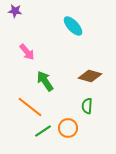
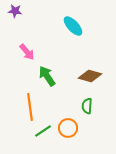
green arrow: moved 2 px right, 5 px up
orange line: rotated 44 degrees clockwise
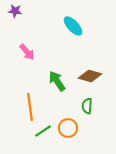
green arrow: moved 10 px right, 5 px down
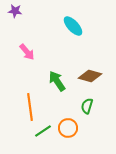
green semicircle: rotated 14 degrees clockwise
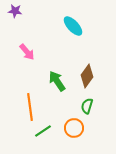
brown diamond: moved 3 px left; rotated 70 degrees counterclockwise
orange circle: moved 6 px right
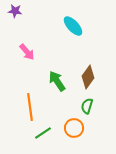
brown diamond: moved 1 px right, 1 px down
green line: moved 2 px down
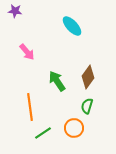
cyan ellipse: moved 1 px left
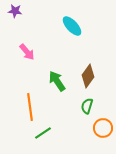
brown diamond: moved 1 px up
orange circle: moved 29 px right
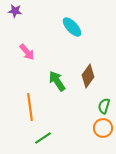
cyan ellipse: moved 1 px down
green semicircle: moved 17 px right
green line: moved 5 px down
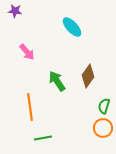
green line: rotated 24 degrees clockwise
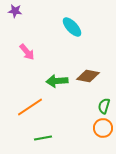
brown diamond: rotated 65 degrees clockwise
green arrow: rotated 60 degrees counterclockwise
orange line: rotated 64 degrees clockwise
